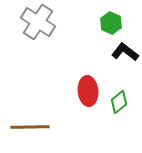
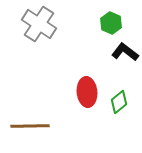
gray cross: moved 1 px right, 2 px down
red ellipse: moved 1 px left, 1 px down
brown line: moved 1 px up
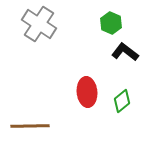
green diamond: moved 3 px right, 1 px up
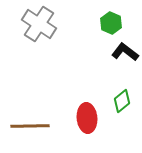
red ellipse: moved 26 px down
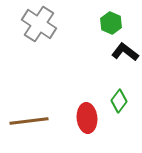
green diamond: moved 3 px left; rotated 15 degrees counterclockwise
brown line: moved 1 px left, 5 px up; rotated 6 degrees counterclockwise
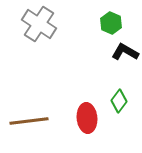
black L-shape: rotated 8 degrees counterclockwise
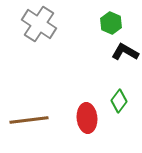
brown line: moved 1 px up
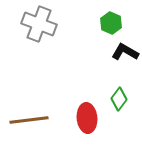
gray cross: rotated 12 degrees counterclockwise
green diamond: moved 2 px up
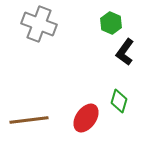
black L-shape: rotated 84 degrees counterclockwise
green diamond: moved 2 px down; rotated 20 degrees counterclockwise
red ellipse: moved 1 px left; rotated 40 degrees clockwise
